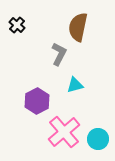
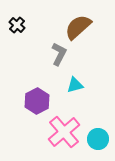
brown semicircle: rotated 36 degrees clockwise
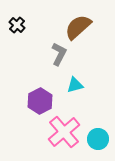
purple hexagon: moved 3 px right
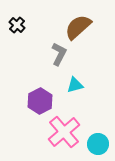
cyan circle: moved 5 px down
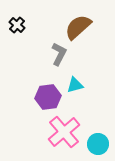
purple hexagon: moved 8 px right, 4 px up; rotated 20 degrees clockwise
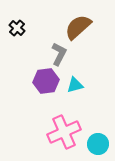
black cross: moved 3 px down
purple hexagon: moved 2 px left, 16 px up
pink cross: rotated 16 degrees clockwise
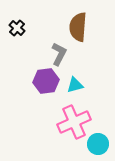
brown semicircle: rotated 44 degrees counterclockwise
pink cross: moved 10 px right, 10 px up
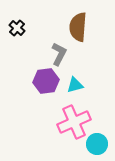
cyan circle: moved 1 px left
